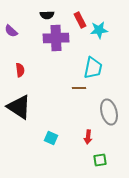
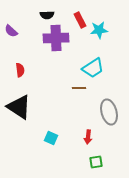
cyan trapezoid: rotated 45 degrees clockwise
green square: moved 4 px left, 2 px down
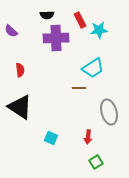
black triangle: moved 1 px right
green square: rotated 24 degrees counterclockwise
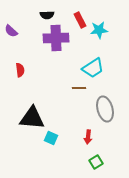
black triangle: moved 12 px right, 11 px down; rotated 28 degrees counterclockwise
gray ellipse: moved 4 px left, 3 px up
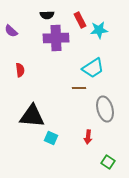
black triangle: moved 2 px up
green square: moved 12 px right; rotated 24 degrees counterclockwise
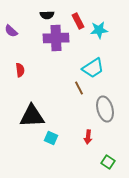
red rectangle: moved 2 px left, 1 px down
brown line: rotated 64 degrees clockwise
black triangle: rotated 8 degrees counterclockwise
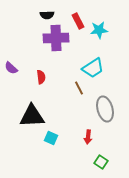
purple semicircle: moved 37 px down
red semicircle: moved 21 px right, 7 px down
green square: moved 7 px left
